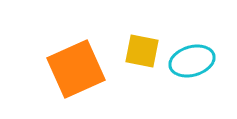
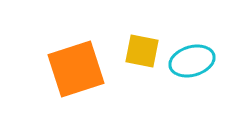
orange square: rotated 6 degrees clockwise
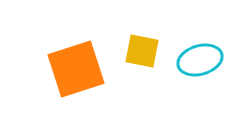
cyan ellipse: moved 8 px right, 1 px up
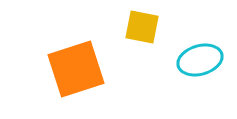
yellow square: moved 24 px up
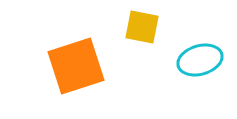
orange square: moved 3 px up
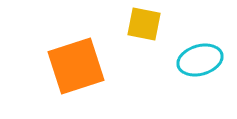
yellow square: moved 2 px right, 3 px up
